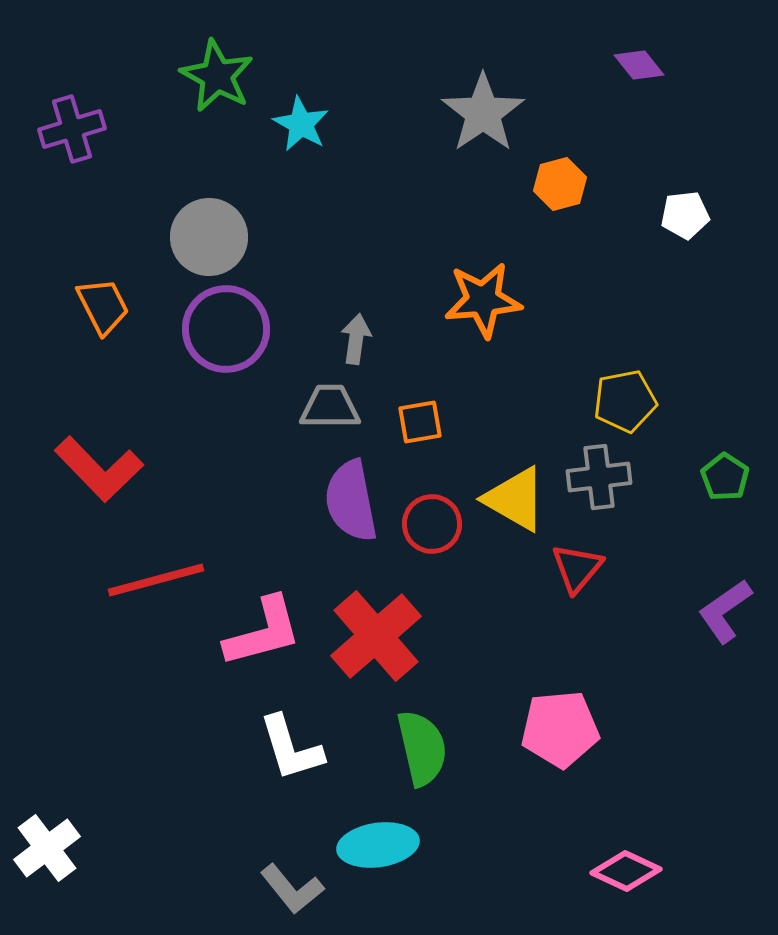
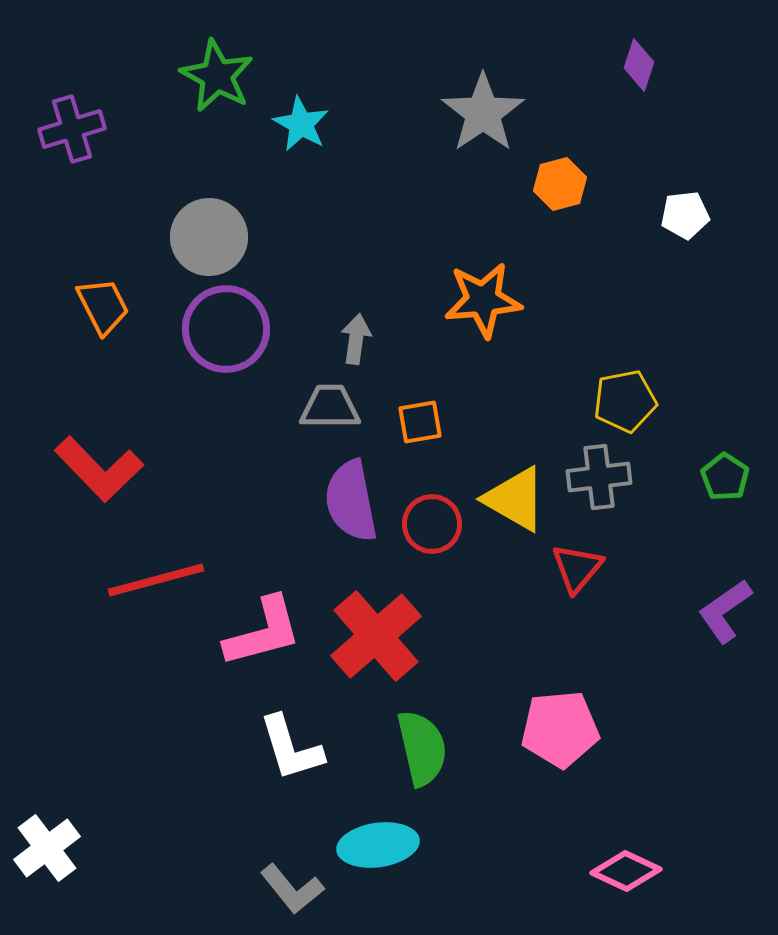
purple diamond: rotated 57 degrees clockwise
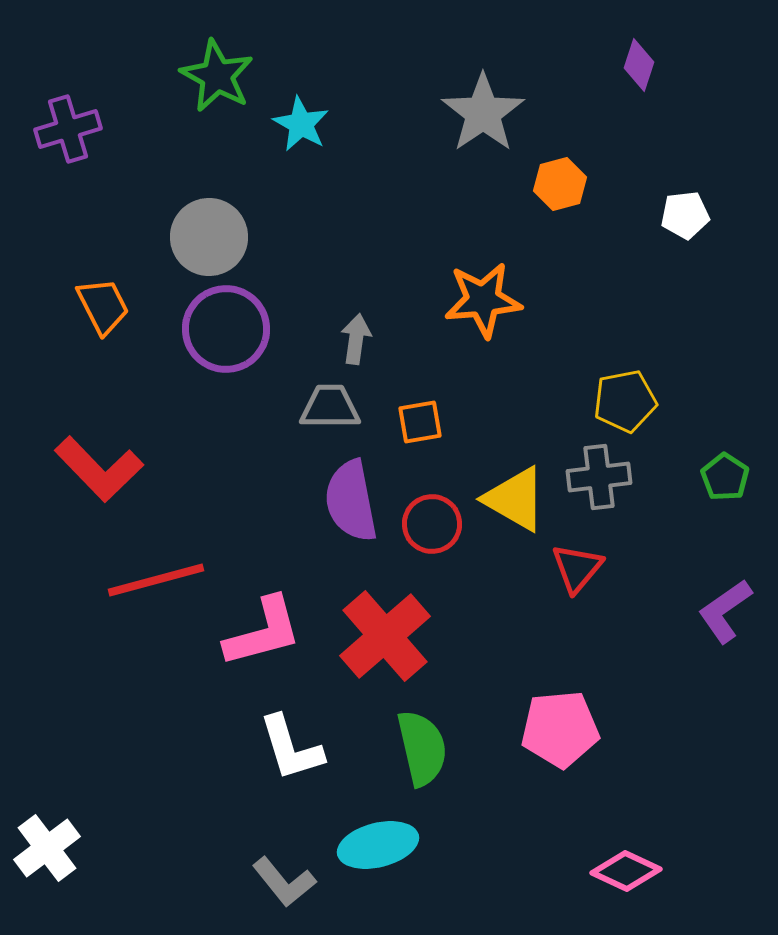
purple cross: moved 4 px left
red cross: moved 9 px right
cyan ellipse: rotated 6 degrees counterclockwise
gray L-shape: moved 8 px left, 7 px up
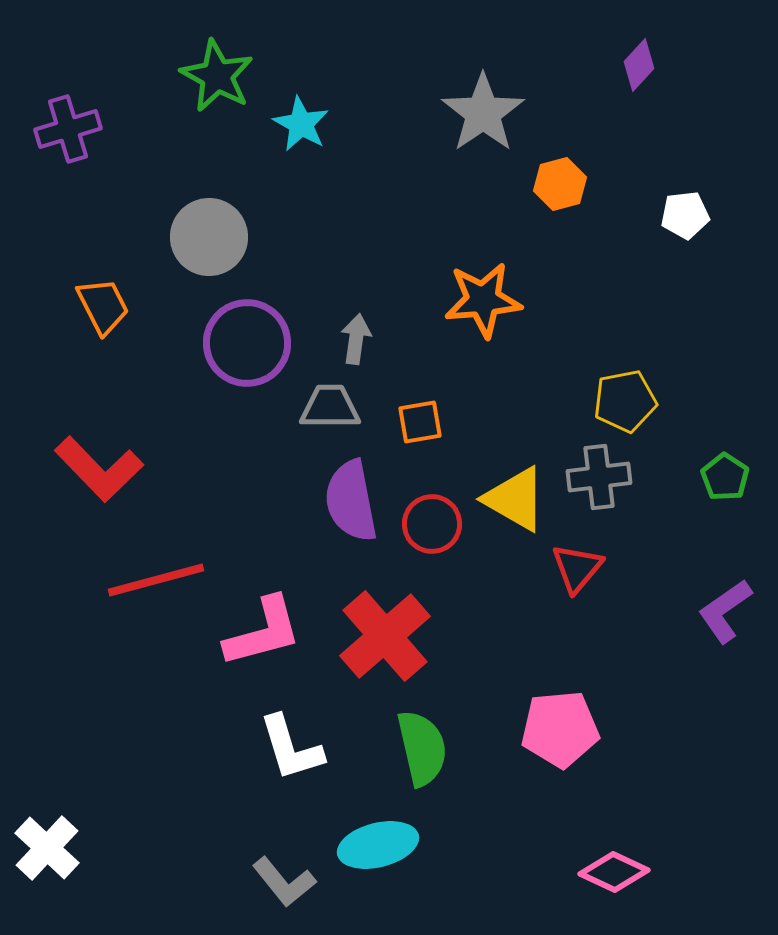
purple diamond: rotated 24 degrees clockwise
purple circle: moved 21 px right, 14 px down
white cross: rotated 10 degrees counterclockwise
pink diamond: moved 12 px left, 1 px down
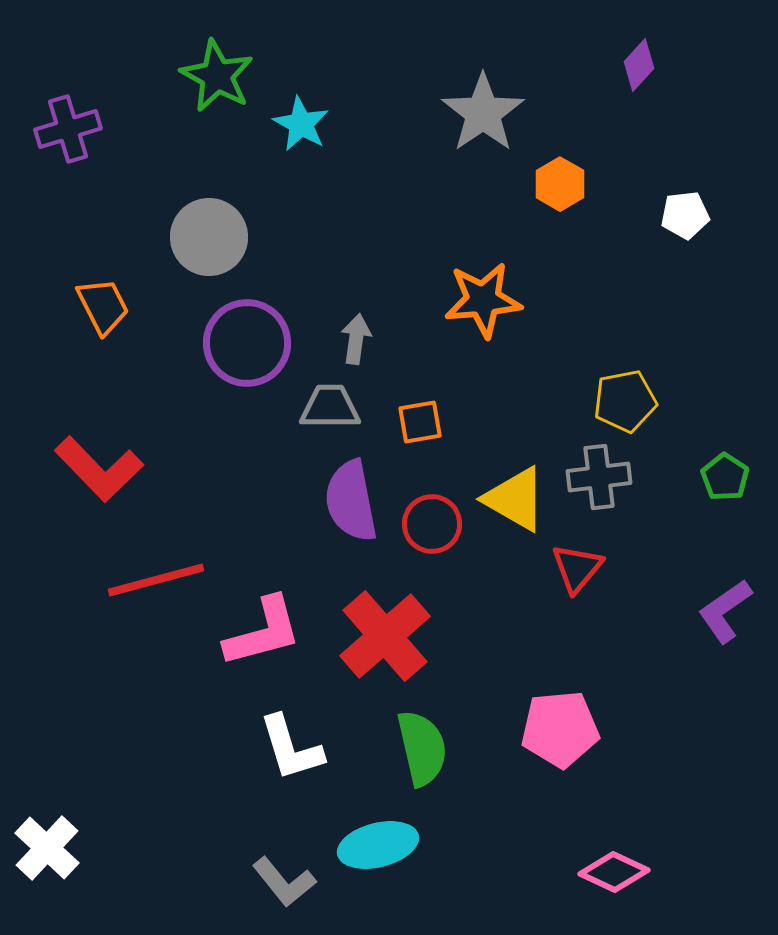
orange hexagon: rotated 15 degrees counterclockwise
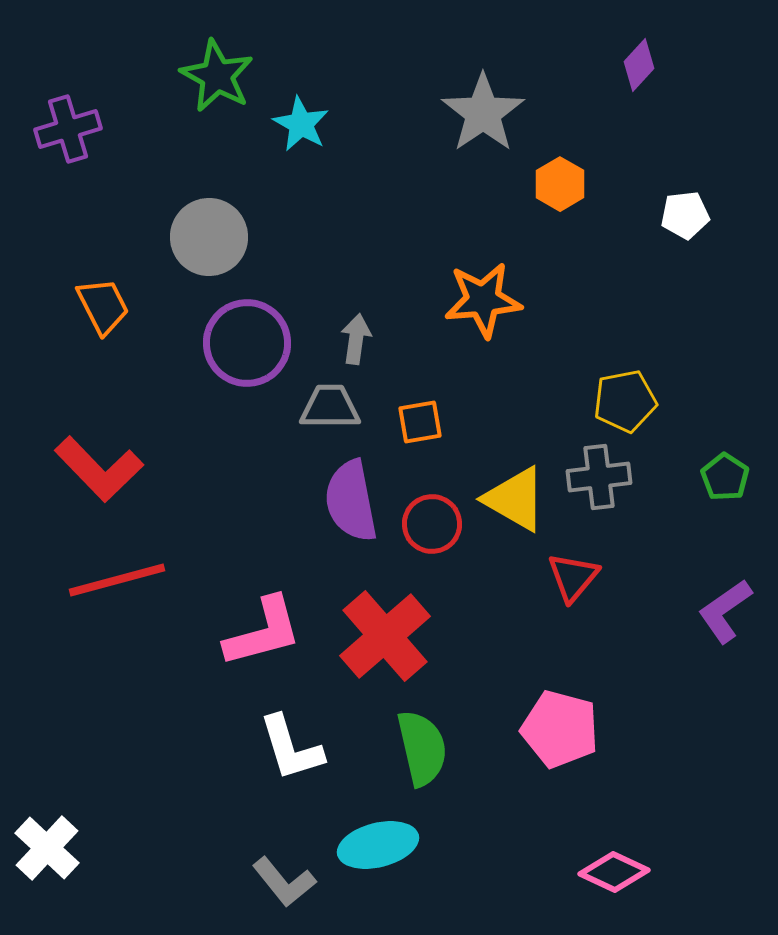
red triangle: moved 4 px left, 9 px down
red line: moved 39 px left
pink pentagon: rotated 20 degrees clockwise
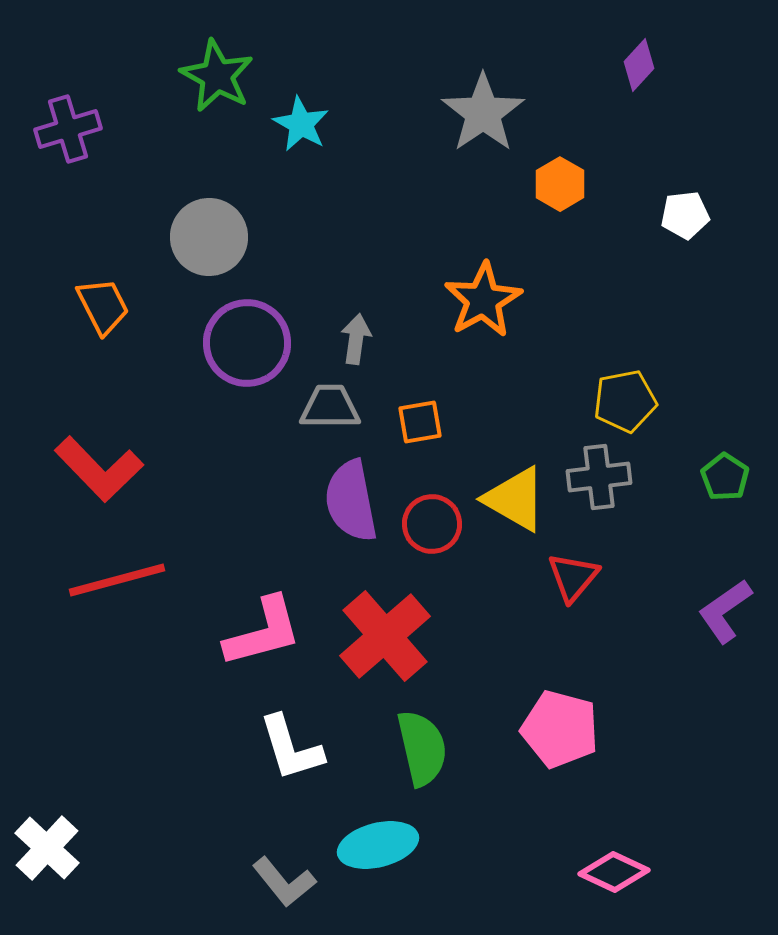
orange star: rotated 24 degrees counterclockwise
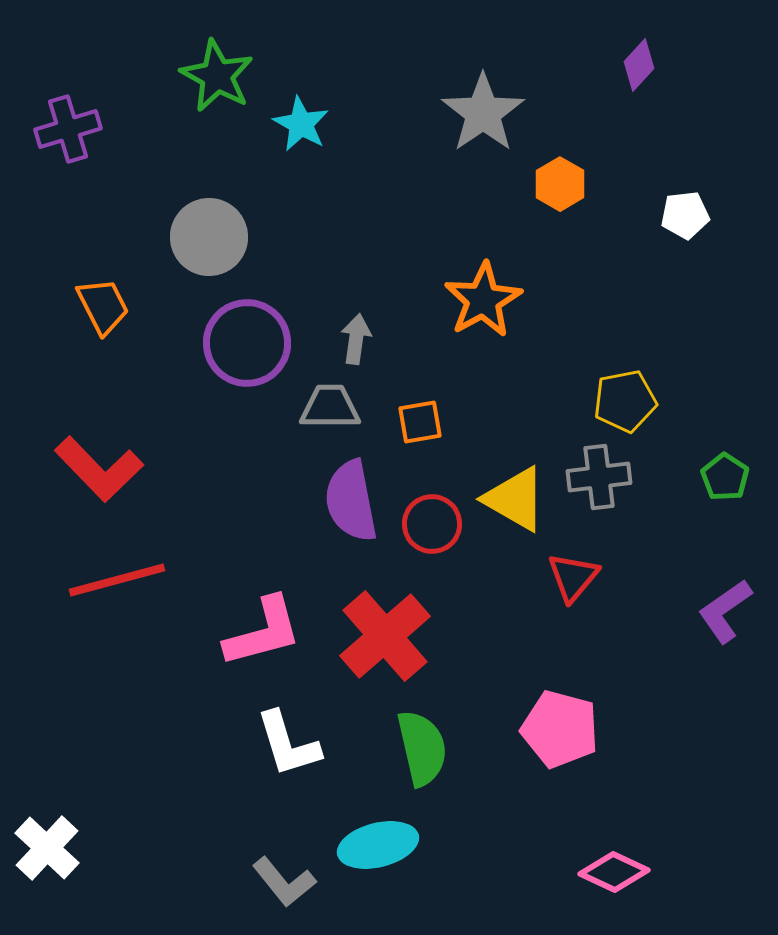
white L-shape: moved 3 px left, 4 px up
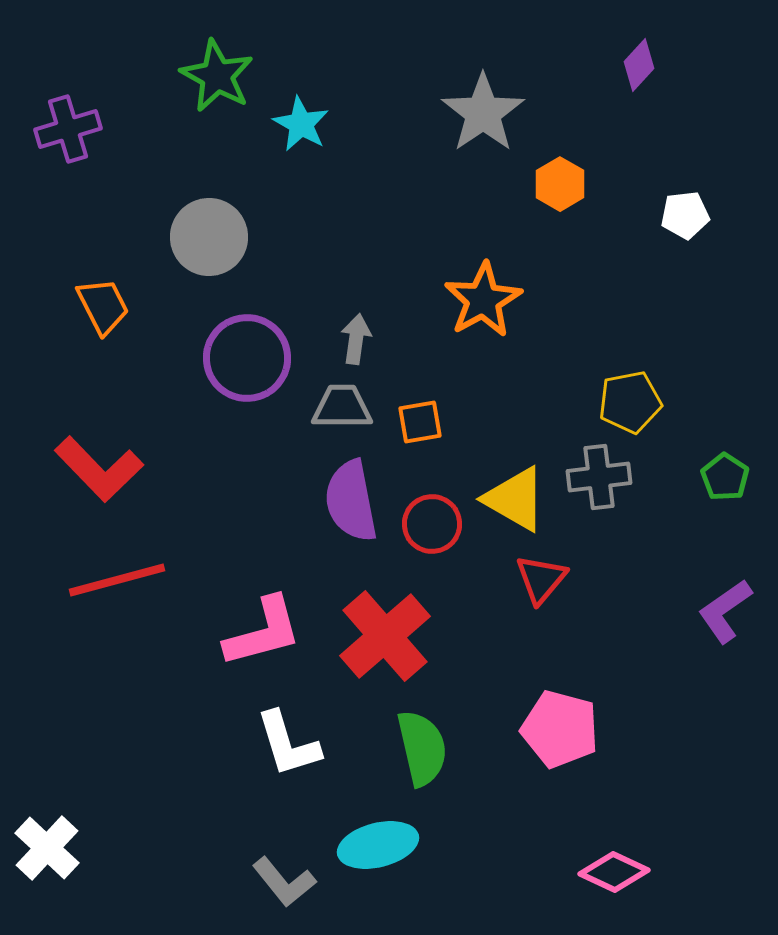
purple circle: moved 15 px down
yellow pentagon: moved 5 px right, 1 px down
gray trapezoid: moved 12 px right
red triangle: moved 32 px left, 2 px down
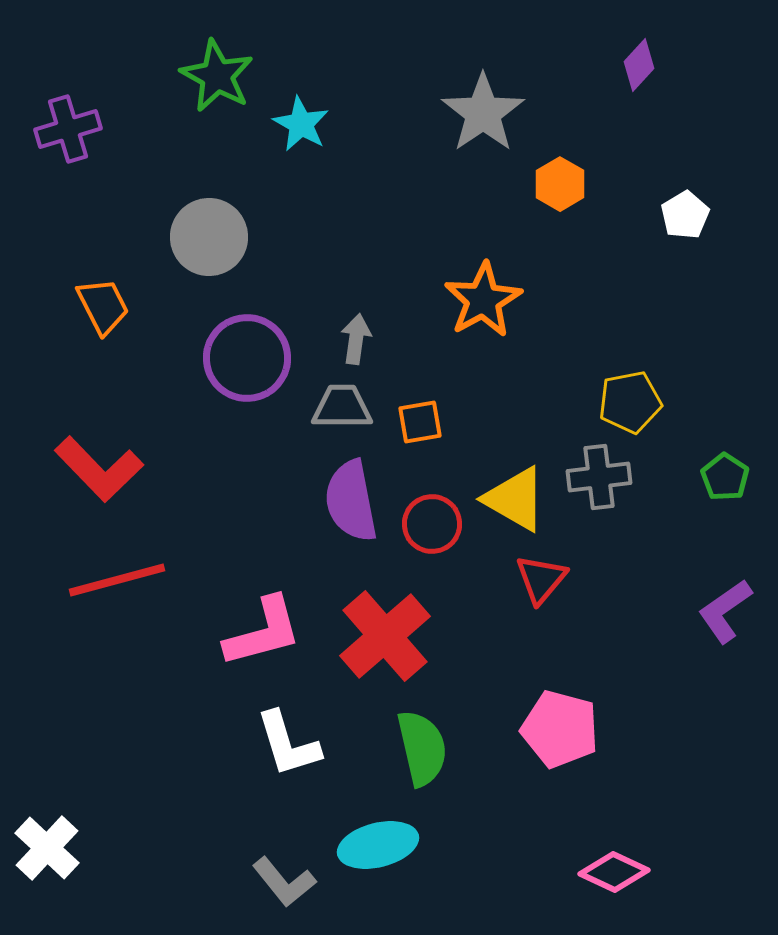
white pentagon: rotated 24 degrees counterclockwise
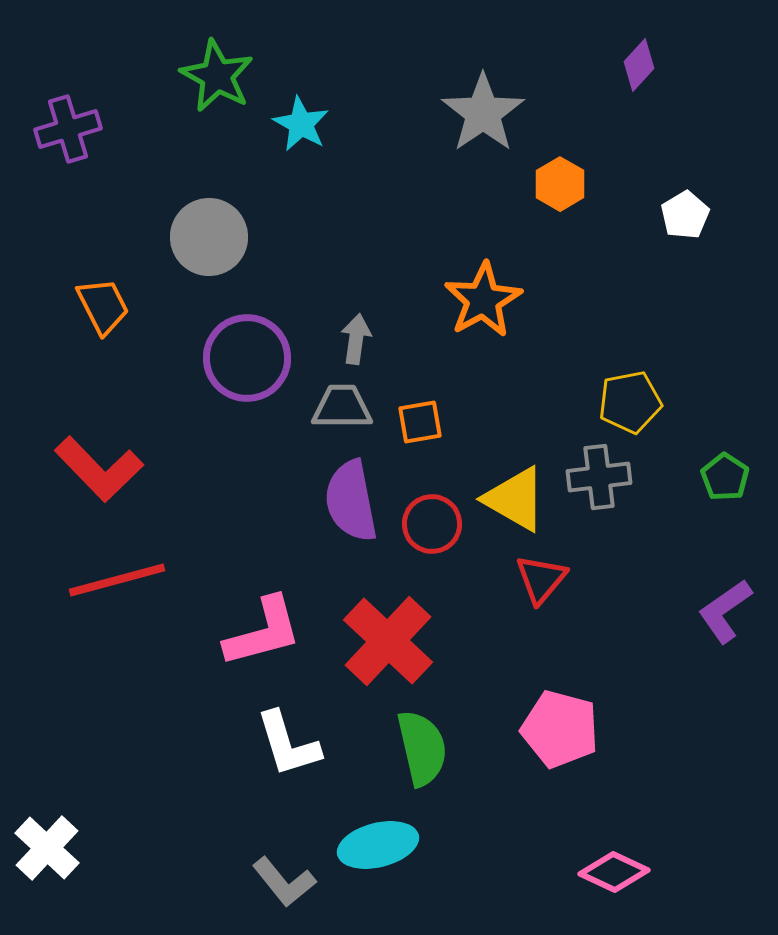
red cross: moved 3 px right, 5 px down; rotated 6 degrees counterclockwise
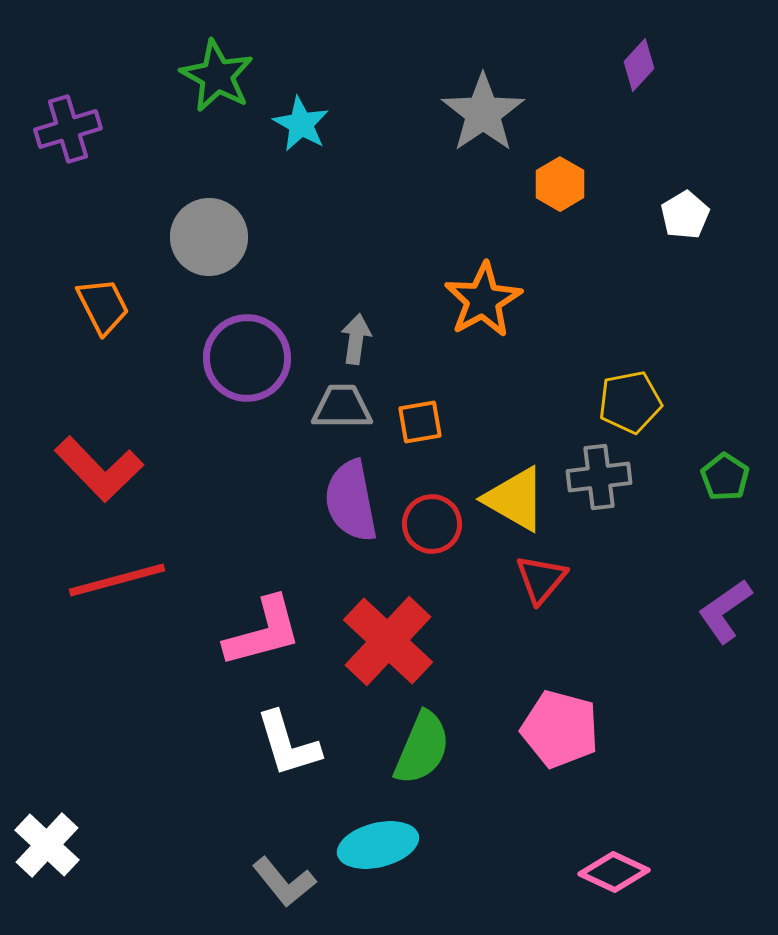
green semicircle: rotated 36 degrees clockwise
white cross: moved 3 px up
